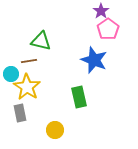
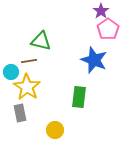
cyan circle: moved 2 px up
green rectangle: rotated 20 degrees clockwise
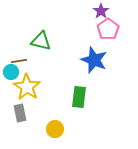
brown line: moved 10 px left
yellow circle: moved 1 px up
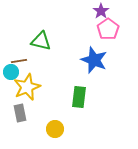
yellow star: rotated 16 degrees clockwise
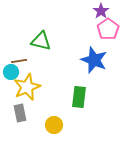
yellow circle: moved 1 px left, 4 px up
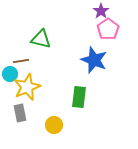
green triangle: moved 2 px up
brown line: moved 2 px right
cyan circle: moved 1 px left, 2 px down
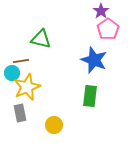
cyan circle: moved 2 px right, 1 px up
green rectangle: moved 11 px right, 1 px up
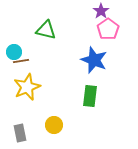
green triangle: moved 5 px right, 9 px up
cyan circle: moved 2 px right, 21 px up
gray rectangle: moved 20 px down
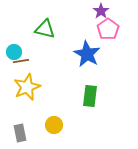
green triangle: moved 1 px left, 1 px up
blue star: moved 7 px left, 6 px up; rotated 8 degrees clockwise
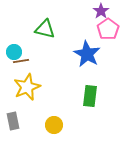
gray rectangle: moved 7 px left, 12 px up
